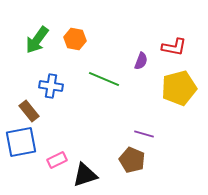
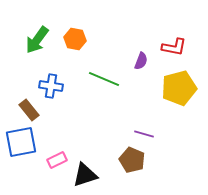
brown rectangle: moved 1 px up
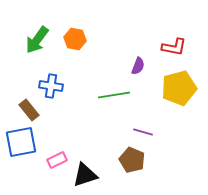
purple semicircle: moved 3 px left, 5 px down
green line: moved 10 px right, 16 px down; rotated 32 degrees counterclockwise
purple line: moved 1 px left, 2 px up
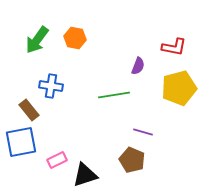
orange hexagon: moved 1 px up
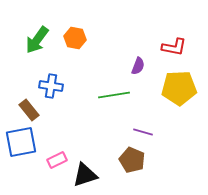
yellow pentagon: rotated 12 degrees clockwise
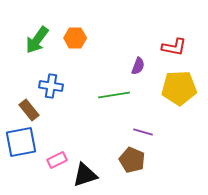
orange hexagon: rotated 10 degrees counterclockwise
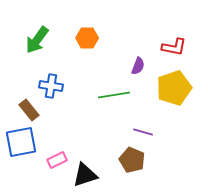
orange hexagon: moved 12 px right
yellow pentagon: moved 5 px left; rotated 16 degrees counterclockwise
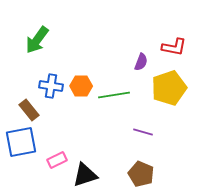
orange hexagon: moved 6 px left, 48 px down
purple semicircle: moved 3 px right, 4 px up
yellow pentagon: moved 5 px left
brown pentagon: moved 9 px right, 14 px down
